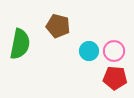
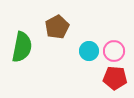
brown pentagon: moved 1 px left, 1 px down; rotated 30 degrees clockwise
green semicircle: moved 2 px right, 3 px down
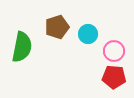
brown pentagon: rotated 10 degrees clockwise
cyan circle: moved 1 px left, 17 px up
red pentagon: moved 1 px left, 1 px up
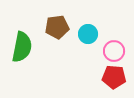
brown pentagon: rotated 10 degrees clockwise
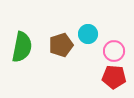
brown pentagon: moved 4 px right, 18 px down; rotated 10 degrees counterclockwise
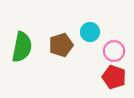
cyan circle: moved 2 px right, 2 px up
red pentagon: rotated 15 degrees clockwise
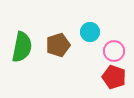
brown pentagon: moved 3 px left
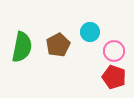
brown pentagon: rotated 10 degrees counterclockwise
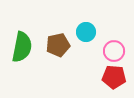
cyan circle: moved 4 px left
brown pentagon: rotated 15 degrees clockwise
red pentagon: rotated 15 degrees counterclockwise
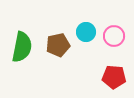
pink circle: moved 15 px up
